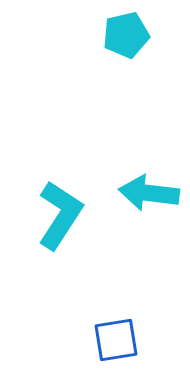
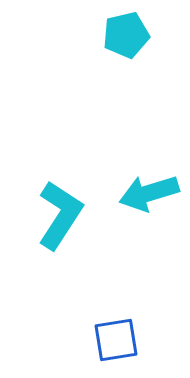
cyan arrow: rotated 24 degrees counterclockwise
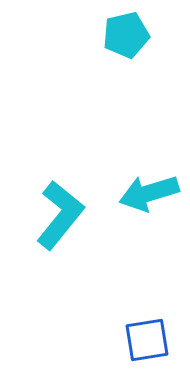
cyan L-shape: rotated 6 degrees clockwise
blue square: moved 31 px right
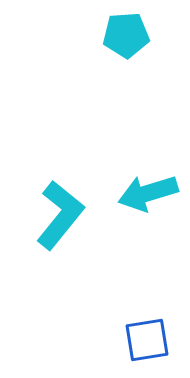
cyan pentagon: rotated 9 degrees clockwise
cyan arrow: moved 1 px left
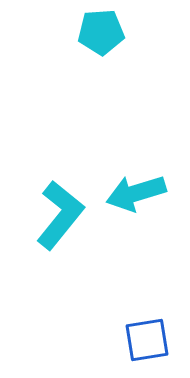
cyan pentagon: moved 25 px left, 3 px up
cyan arrow: moved 12 px left
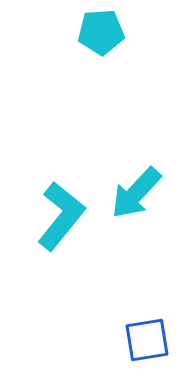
cyan arrow: rotated 30 degrees counterclockwise
cyan L-shape: moved 1 px right, 1 px down
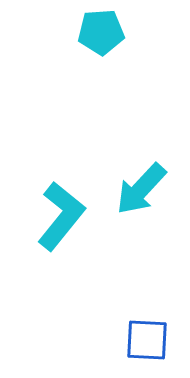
cyan arrow: moved 5 px right, 4 px up
blue square: rotated 12 degrees clockwise
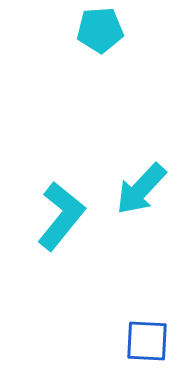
cyan pentagon: moved 1 px left, 2 px up
blue square: moved 1 px down
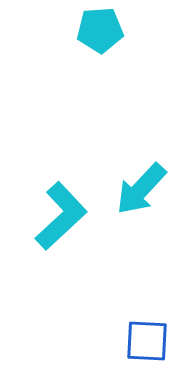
cyan L-shape: rotated 8 degrees clockwise
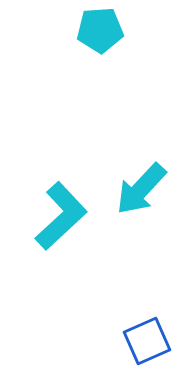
blue square: rotated 27 degrees counterclockwise
